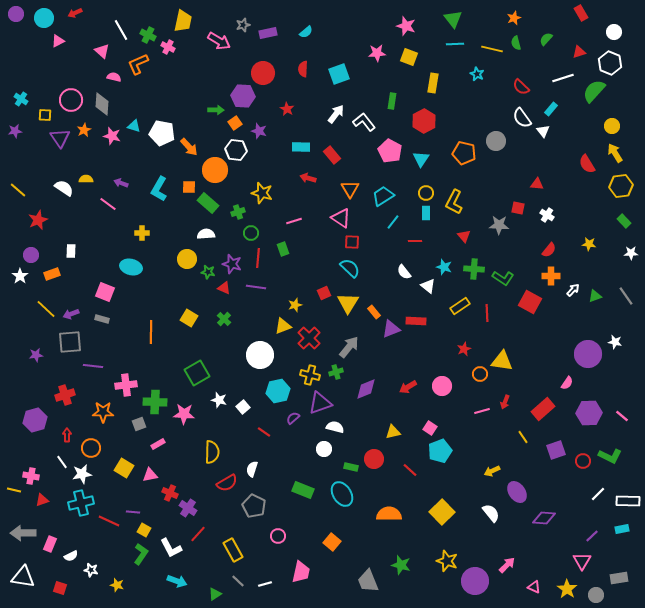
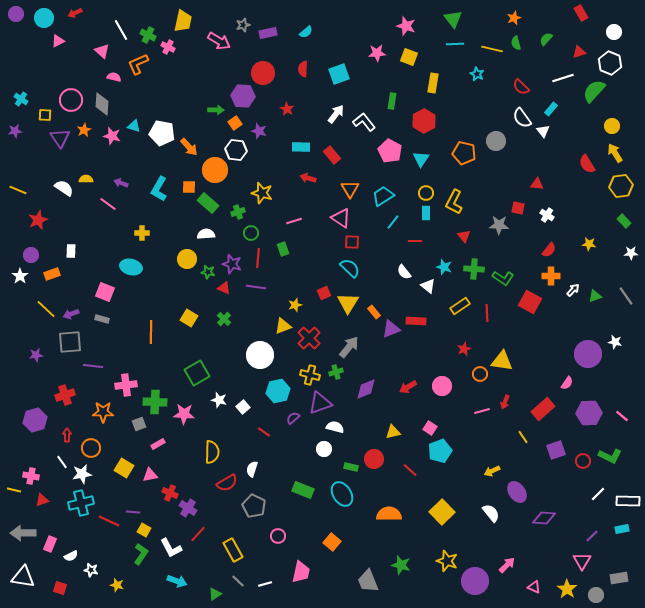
yellow line at (18, 190): rotated 18 degrees counterclockwise
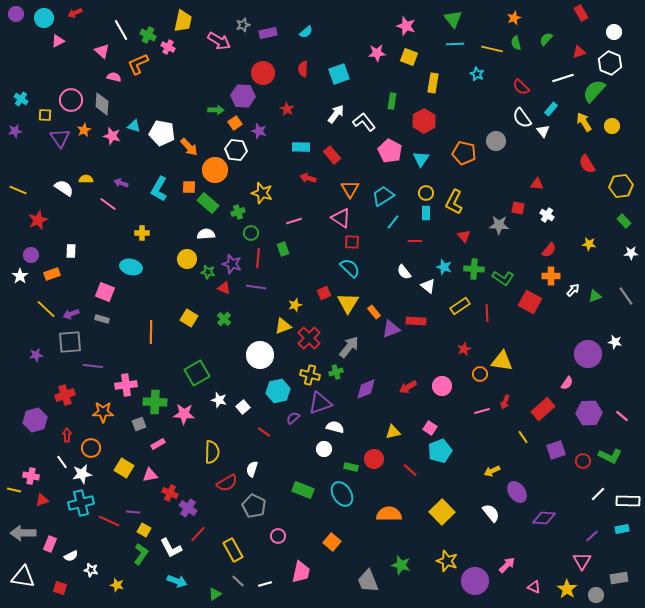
yellow arrow at (615, 153): moved 31 px left, 31 px up
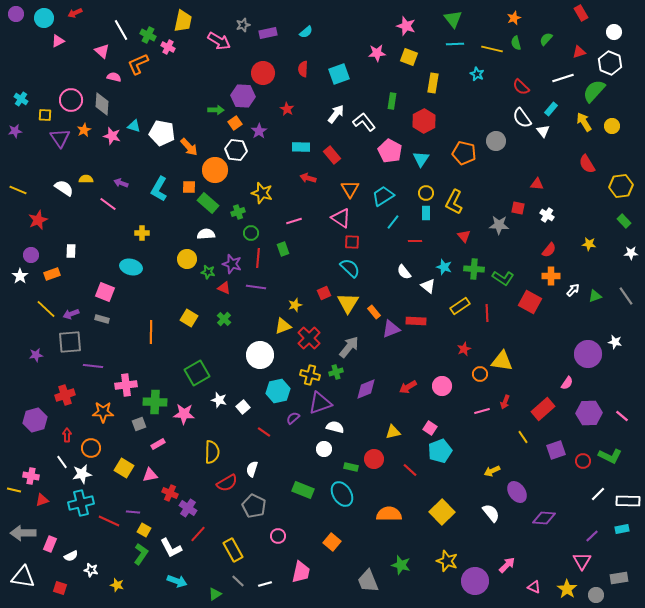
purple star at (259, 131): rotated 21 degrees clockwise
